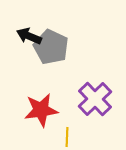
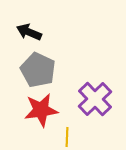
black arrow: moved 4 px up
gray pentagon: moved 13 px left, 23 px down
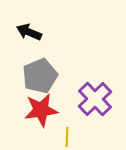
gray pentagon: moved 2 px right, 6 px down; rotated 24 degrees clockwise
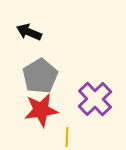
gray pentagon: rotated 8 degrees counterclockwise
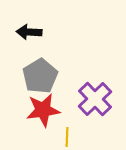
black arrow: rotated 20 degrees counterclockwise
red star: moved 2 px right
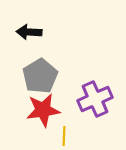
purple cross: rotated 20 degrees clockwise
yellow line: moved 3 px left, 1 px up
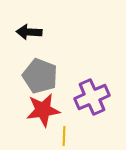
gray pentagon: rotated 20 degrees counterclockwise
purple cross: moved 3 px left, 2 px up
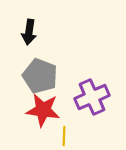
black arrow: rotated 85 degrees counterclockwise
red star: rotated 16 degrees clockwise
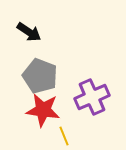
black arrow: rotated 65 degrees counterclockwise
yellow line: rotated 24 degrees counterclockwise
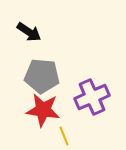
gray pentagon: moved 2 px right; rotated 16 degrees counterclockwise
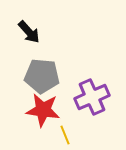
black arrow: rotated 15 degrees clockwise
yellow line: moved 1 px right, 1 px up
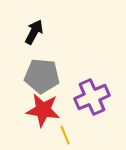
black arrow: moved 5 px right; rotated 110 degrees counterclockwise
